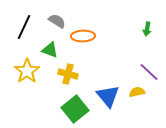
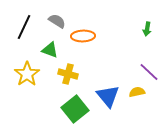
yellow star: moved 3 px down
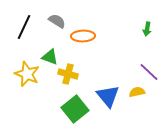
green triangle: moved 7 px down
yellow star: rotated 15 degrees counterclockwise
